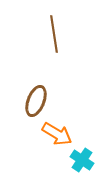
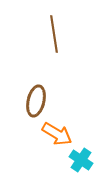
brown ellipse: rotated 8 degrees counterclockwise
cyan cross: moved 1 px left
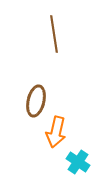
orange arrow: moved 1 px left, 2 px up; rotated 72 degrees clockwise
cyan cross: moved 3 px left, 2 px down
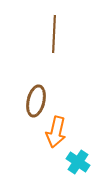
brown line: rotated 12 degrees clockwise
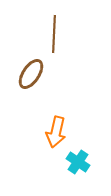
brown ellipse: moved 5 px left, 27 px up; rotated 20 degrees clockwise
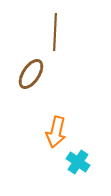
brown line: moved 1 px right, 2 px up
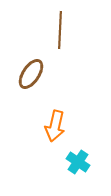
brown line: moved 5 px right, 2 px up
orange arrow: moved 1 px left, 6 px up
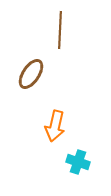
cyan cross: rotated 15 degrees counterclockwise
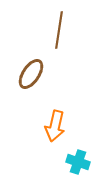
brown line: moved 1 px left; rotated 6 degrees clockwise
